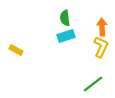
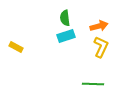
orange arrow: moved 3 px left, 1 px up; rotated 78 degrees clockwise
yellow rectangle: moved 3 px up
green line: rotated 40 degrees clockwise
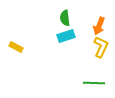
orange arrow: rotated 126 degrees clockwise
green line: moved 1 px right, 1 px up
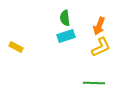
yellow L-shape: rotated 40 degrees clockwise
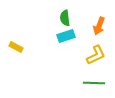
yellow L-shape: moved 5 px left, 8 px down
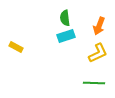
yellow L-shape: moved 2 px right, 2 px up
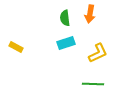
orange arrow: moved 9 px left, 12 px up; rotated 12 degrees counterclockwise
cyan rectangle: moved 7 px down
green line: moved 1 px left, 1 px down
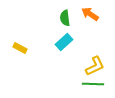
orange arrow: rotated 114 degrees clockwise
cyan rectangle: moved 2 px left, 1 px up; rotated 24 degrees counterclockwise
yellow rectangle: moved 4 px right, 1 px down
yellow L-shape: moved 3 px left, 13 px down
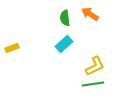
cyan rectangle: moved 2 px down
yellow rectangle: moved 8 px left; rotated 48 degrees counterclockwise
green line: rotated 10 degrees counterclockwise
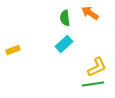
orange arrow: moved 1 px up
yellow rectangle: moved 1 px right, 2 px down
yellow L-shape: moved 2 px right, 1 px down
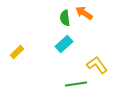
orange arrow: moved 6 px left
yellow rectangle: moved 4 px right, 2 px down; rotated 24 degrees counterclockwise
yellow L-shape: moved 2 px up; rotated 100 degrees counterclockwise
green line: moved 17 px left
